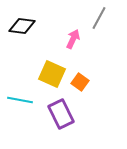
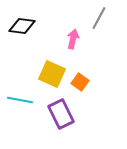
pink arrow: rotated 12 degrees counterclockwise
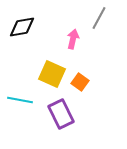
black diamond: moved 1 px down; rotated 16 degrees counterclockwise
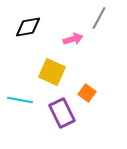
black diamond: moved 6 px right
pink arrow: rotated 60 degrees clockwise
yellow square: moved 2 px up
orange square: moved 7 px right, 11 px down
purple rectangle: moved 1 px right, 1 px up
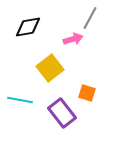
gray line: moved 9 px left
yellow square: moved 2 px left, 4 px up; rotated 28 degrees clockwise
orange square: rotated 18 degrees counterclockwise
purple rectangle: rotated 12 degrees counterclockwise
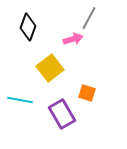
gray line: moved 1 px left
black diamond: rotated 60 degrees counterclockwise
purple rectangle: moved 1 px down; rotated 8 degrees clockwise
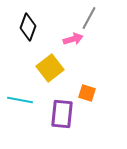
purple rectangle: rotated 36 degrees clockwise
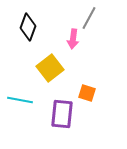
pink arrow: rotated 114 degrees clockwise
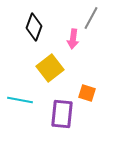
gray line: moved 2 px right
black diamond: moved 6 px right
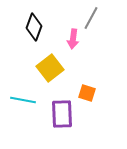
cyan line: moved 3 px right
purple rectangle: rotated 8 degrees counterclockwise
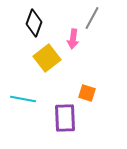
gray line: moved 1 px right
black diamond: moved 4 px up
yellow square: moved 3 px left, 10 px up
cyan line: moved 1 px up
purple rectangle: moved 3 px right, 4 px down
